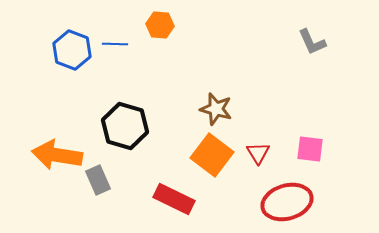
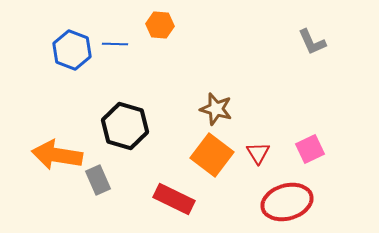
pink square: rotated 32 degrees counterclockwise
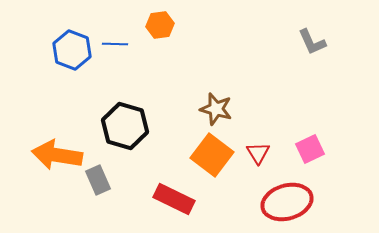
orange hexagon: rotated 12 degrees counterclockwise
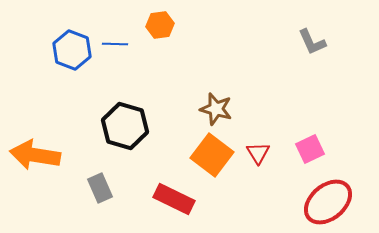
orange arrow: moved 22 px left
gray rectangle: moved 2 px right, 8 px down
red ellipse: moved 41 px right; rotated 24 degrees counterclockwise
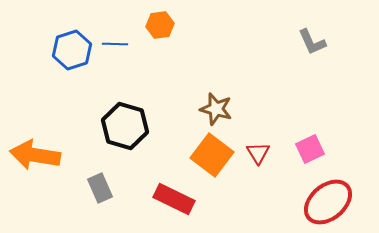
blue hexagon: rotated 21 degrees clockwise
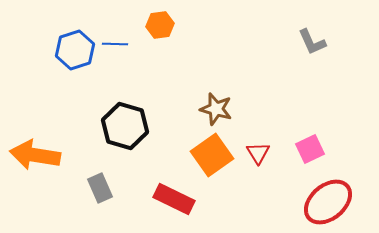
blue hexagon: moved 3 px right
orange square: rotated 18 degrees clockwise
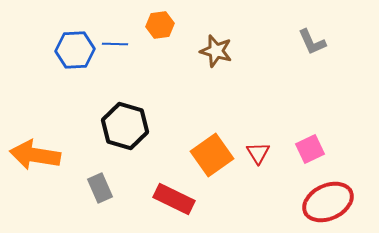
blue hexagon: rotated 15 degrees clockwise
brown star: moved 58 px up
red ellipse: rotated 15 degrees clockwise
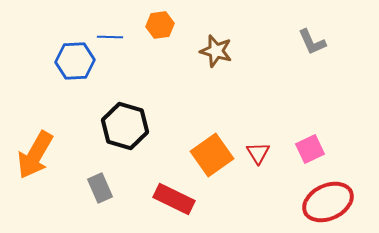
blue line: moved 5 px left, 7 px up
blue hexagon: moved 11 px down
orange arrow: rotated 69 degrees counterclockwise
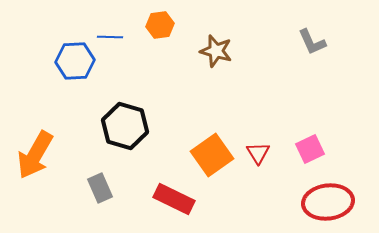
red ellipse: rotated 18 degrees clockwise
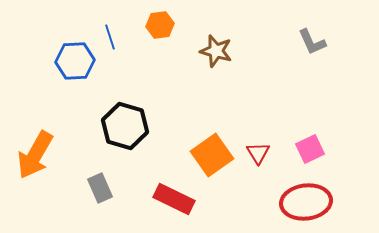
blue line: rotated 70 degrees clockwise
red ellipse: moved 22 px left
